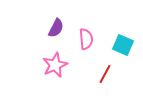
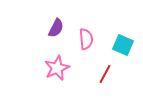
pink star: moved 2 px right, 3 px down
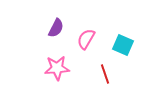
pink semicircle: rotated 145 degrees counterclockwise
pink star: rotated 20 degrees clockwise
red line: rotated 48 degrees counterclockwise
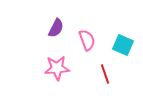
pink semicircle: moved 1 px right, 1 px down; rotated 130 degrees clockwise
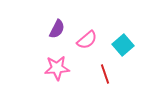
purple semicircle: moved 1 px right, 1 px down
pink semicircle: rotated 70 degrees clockwise
cyan square: rotated 25 degrees clockwise
